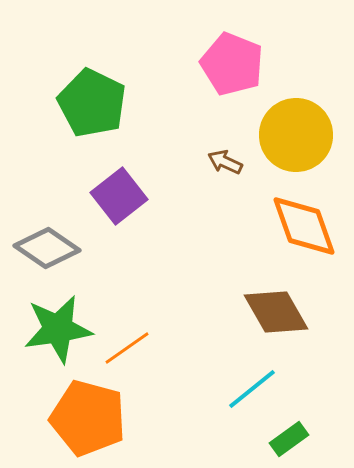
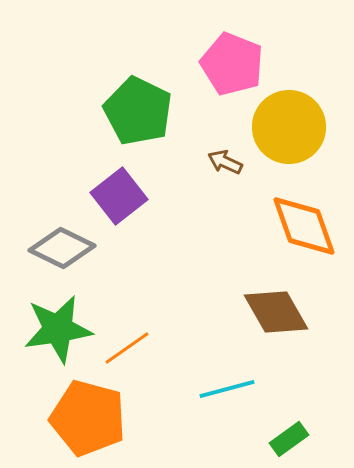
green pentagon: moved 46 px right, 8 px down
yellow circle: moved 7 px left, 8 px up
gray diamond: moved 15 px right; rotated 8 degrees counterclockwise
cyan line: moved 25 px left; rotated 24 degrees clockwise
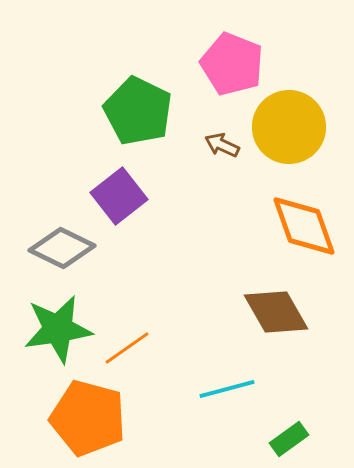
brown arrow: moved 3 px left, 17 px up
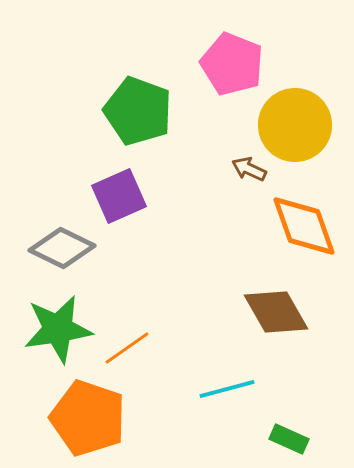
green pentagon: rotated 6 degrees counterclockwise
yellow circle: moved 6 px right, 2 px up
brown arrow: moved 27 px right, 24 px down
purple square: rotated 14 degrees clockwise
orange pentagon: rotated 4 degrees clockwise
green rectangle: rotated 60 degrees clockwise
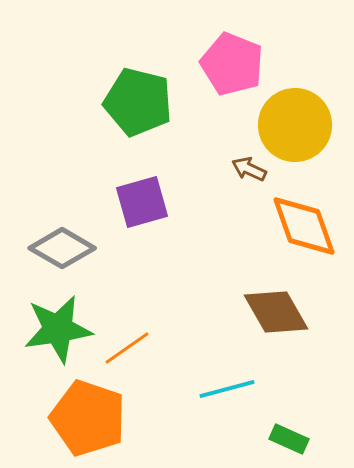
green pentagon: moved 9 px up; rotated 6 degrees counterclockwise
purple square: moved 23 px right, 6 px down; rotated 8 degrees clockwise
gray diamond: rotated 4 degrees clockwise
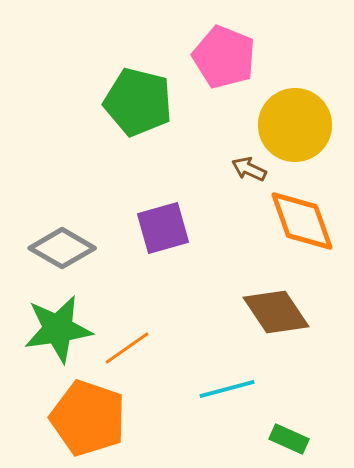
pink pentagon: moved 8 px left, 7 px up
purple square: moved 21 px right, 26 px down
orange diamond: moved 2 px left, 5 px up
brown diamond: rotated 4 degrees counterclockwise
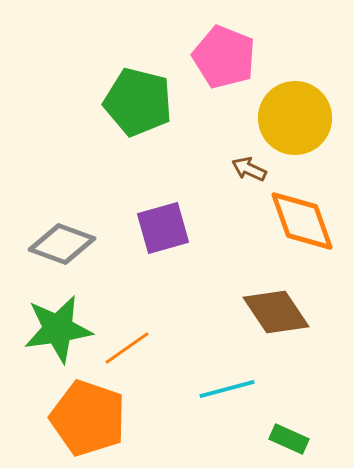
yellow circle: moved 7 px up
gray diamond: moved 4 px up; rotated 10 degrees counterclockwise
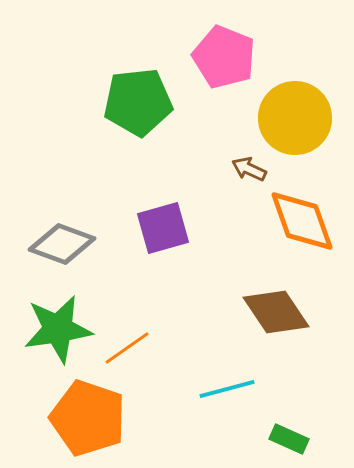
green pentagon: rotated 20 degrees counterclockwise
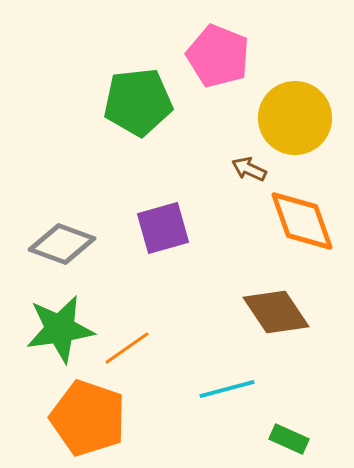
pink pentagon: moved 6 px left, 1 px up
green star: moved 2 px right
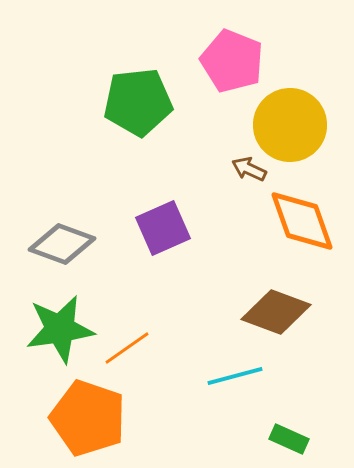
pink pentagon: moved 14 px right, 5 px down
yellow circle: moved 5 px left, 7 px down
purple square: rotated 8 degrees counterclockwise
brown diamond: rotated 36 degrees counterclockwise
cyan line: moved 8 px right, 13 px up
